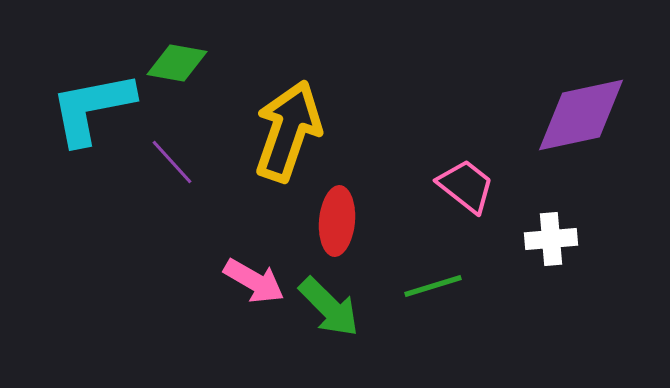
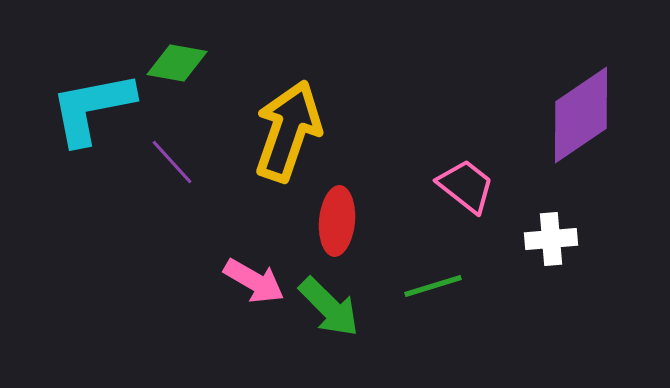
purple diamond: rotated 22 degrees counterclockwise
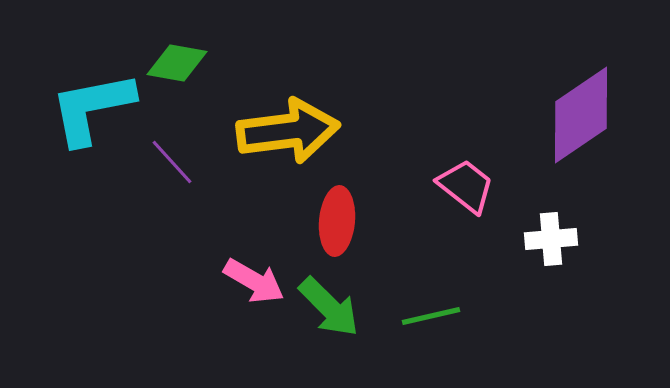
yellow arrow: rotated 64 degrees clockwise
green line: moved 2 px left, 30 px down; rotated 4 degrees clockwise
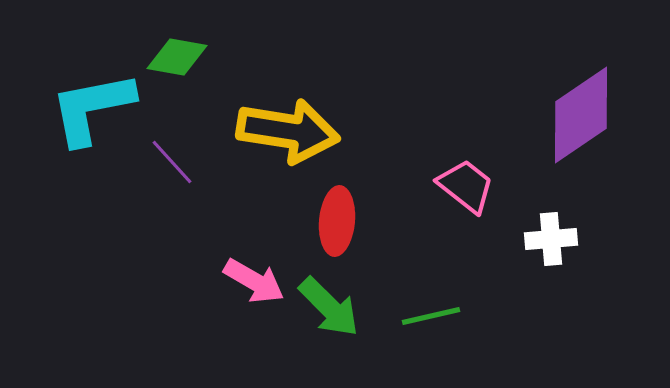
green diamond: moved 6 px up
yellow arrow: rotated 16 degrees clockwise
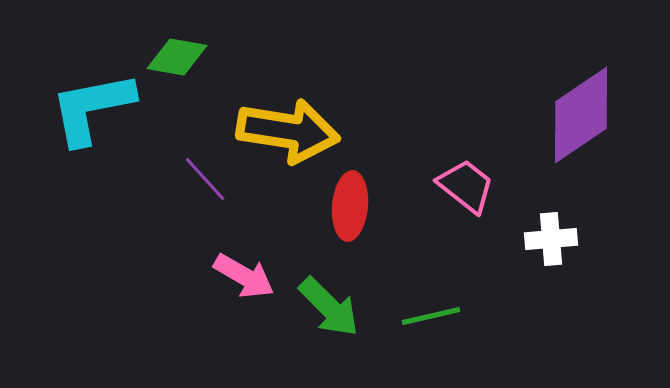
purple line: moved 33 px right, 17 px down
red ellipse: moved 13 px right, 15 px up
pink arrow: moved 10 px left, 5 px up
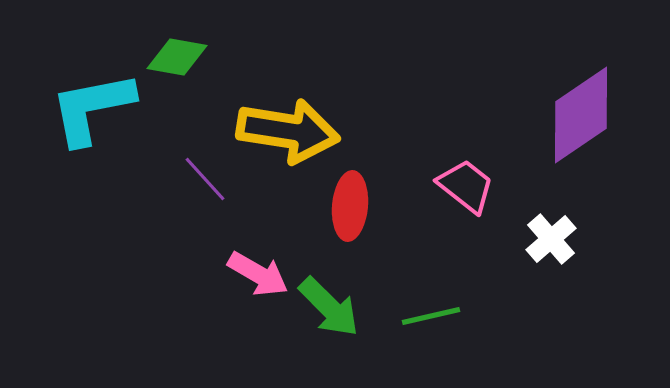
white cross: rotated 36 degrees counterclockwise
pink arrow: moved 14 px right, 2 px up
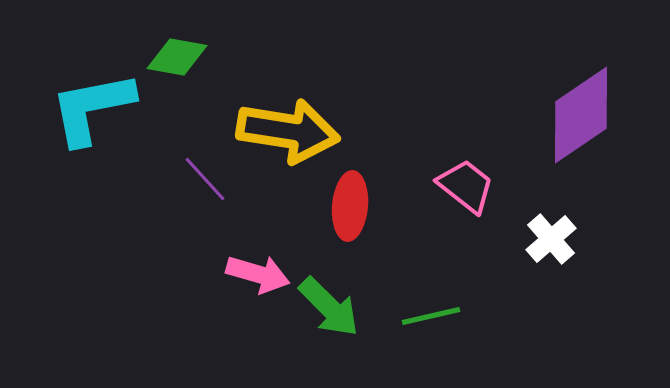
pink arrow: rotated 14 degrees counterclockwise
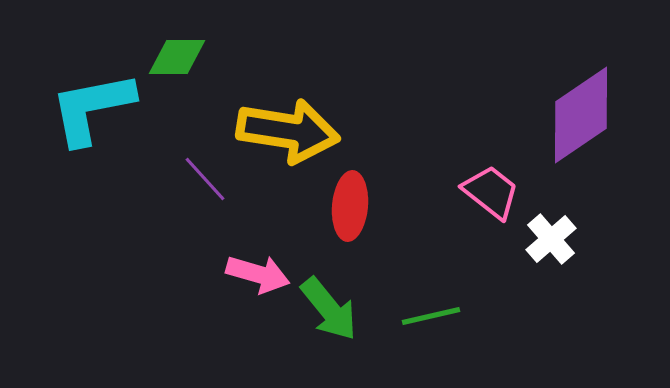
green diamond: rotated 10 degrees counterclockwise
pink trapezoid: moved 25 px right, 6 px down
green arrow: moved 2 px down; rotated 6 degrees clockwise
